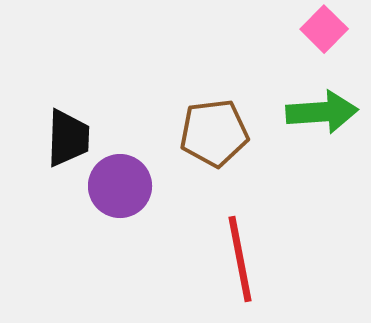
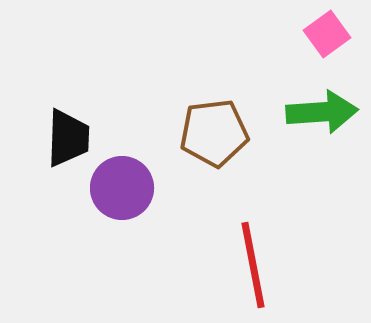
pink square: moved 3 px right, 5 px down; rotated 9 degrees clockwise
purple circle: moved 2 px right, 2 px down
red line: moved 13 px right, 6 px down
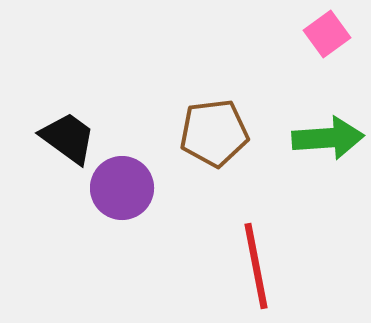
green arrow: moved 6 px right, 26 px down
black trapezoid: rotated 56 degrees counterclockwise
red line: moved 3 px right, 1 px down
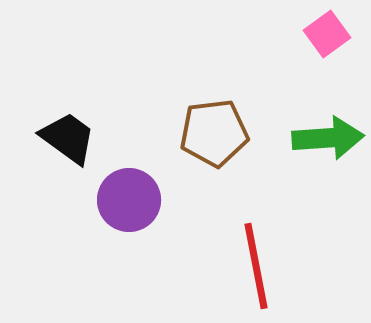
purple circle: moved 7 px right, 12 px down
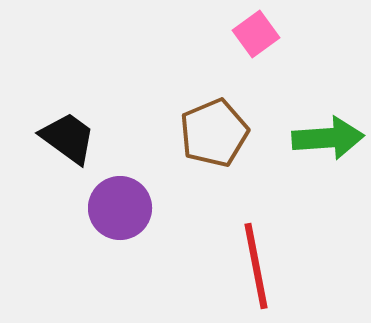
pink square: moved 71 px left
brown pentagon: rotated 16 degrees counterclockwise
purple circle: moved 9 px left, 8 px down
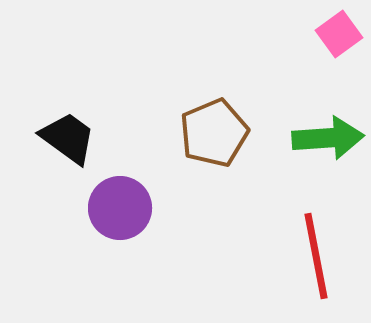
pink square: moved 83 px right
red line: moved 60 px right, 10 px up
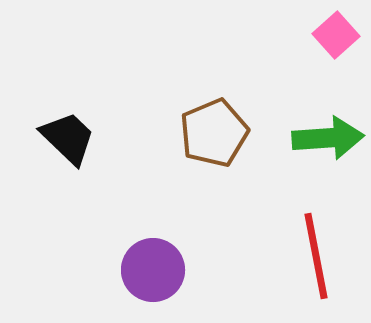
pink square: moved 3 px left, 1 px down; rotated 6 degrees counterclockwise
black trapezoid: rotated 8 degrees clockwise
purple circle: moved 33 px right, 62 px down
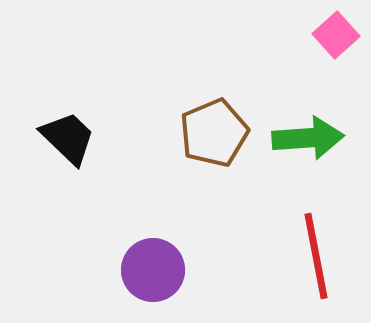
green arrow: moved 20 px left
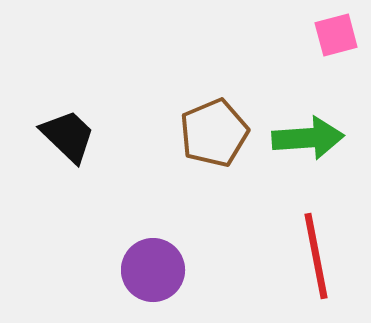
pink square: rotated 27 degrees clockwise
black trapezoid: moved 2 px up
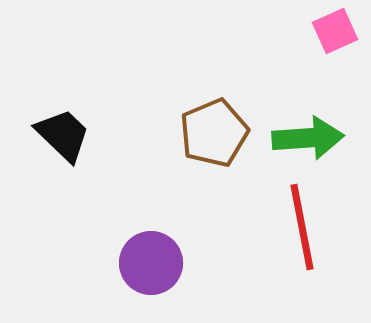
pink square: moved 1 px left, 4 px up; rotated 9 degrees counterclockwise
black trapezoid: moved 5 px left, 1 px up
red line: moved 14 px left, 29 px up
purple circle: moved 2 px left, 7 px up
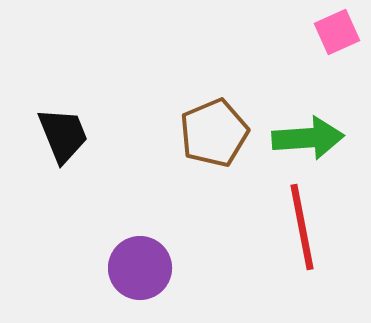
pink square: moved 2 px right, 1 px down
black trapezoid: rotated 24 degrees clockwise
purple circle: moved 11 px left, 5 px down
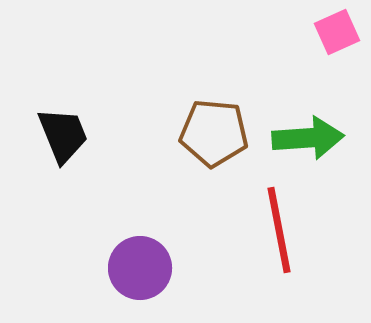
brown pentagon: rotated 28 degrees clockwise
red line: moved 23 px left, 3 px down
